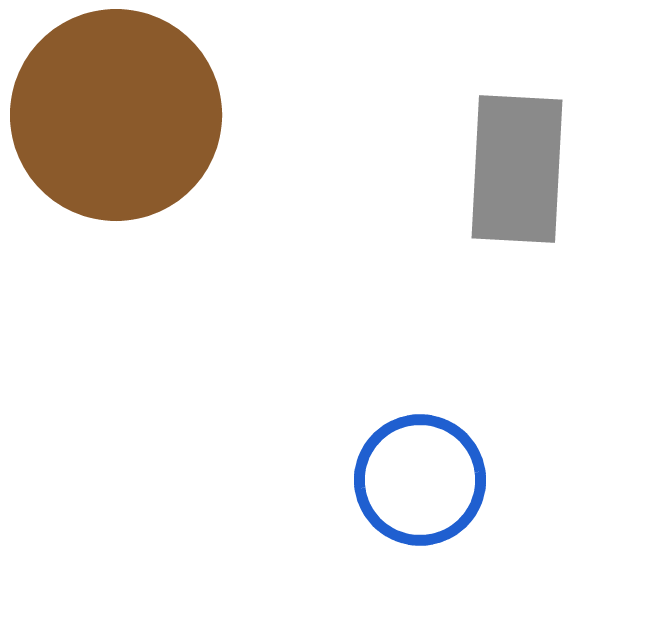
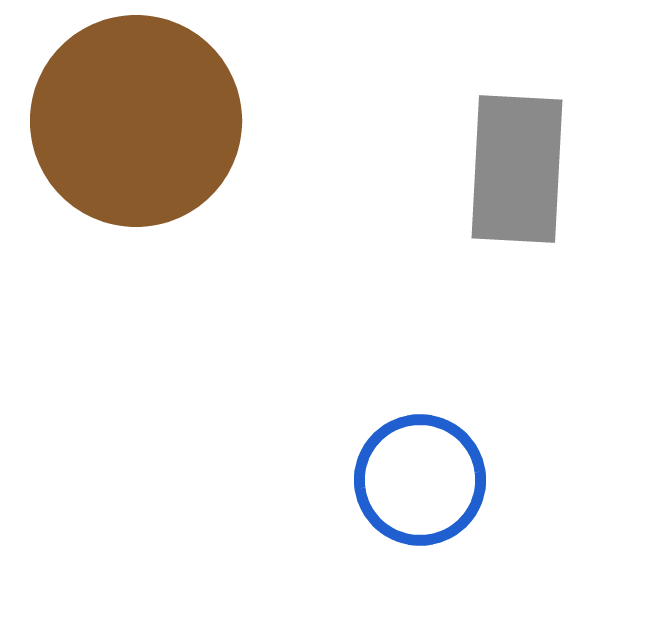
brown circle: moved 20 px right, 6 px down
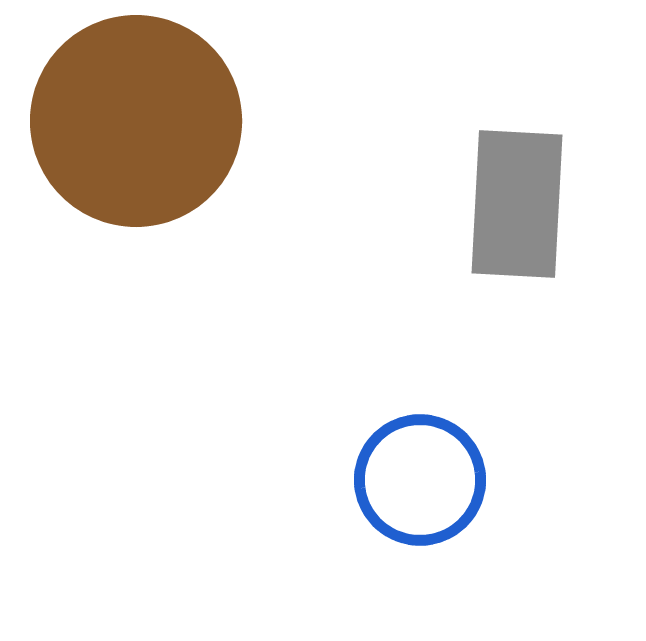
gray rectangle: moved 35 px down
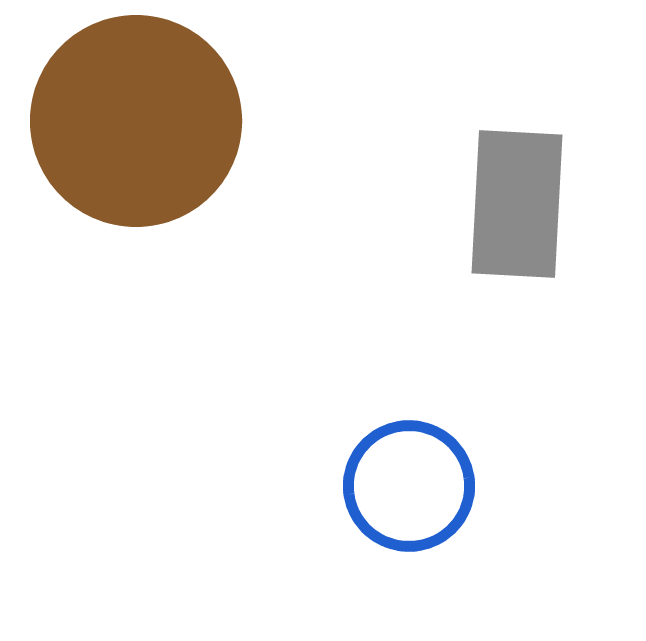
blue circle: moved 11 px left, 6 px down
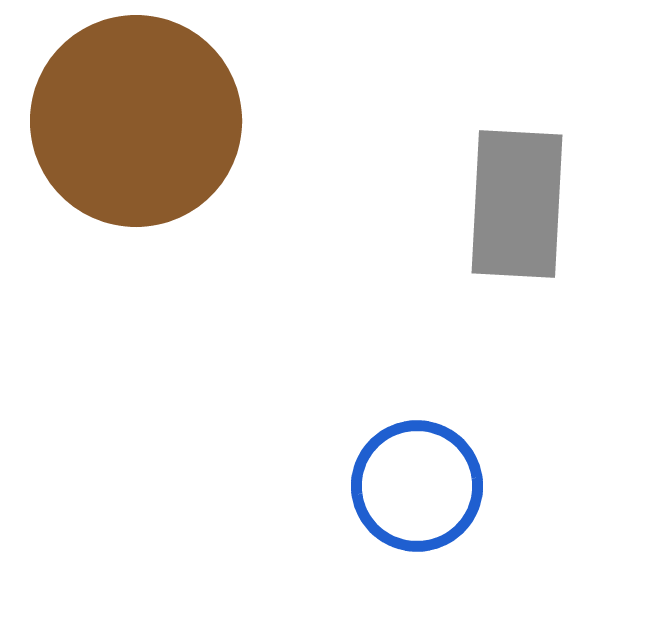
blue circle: moved 8 px right
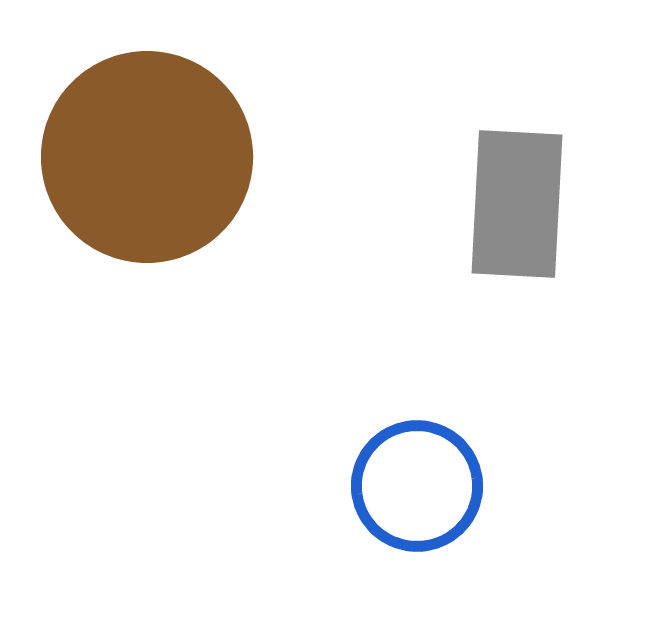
brown circle: moved 11 px right, 36 px down
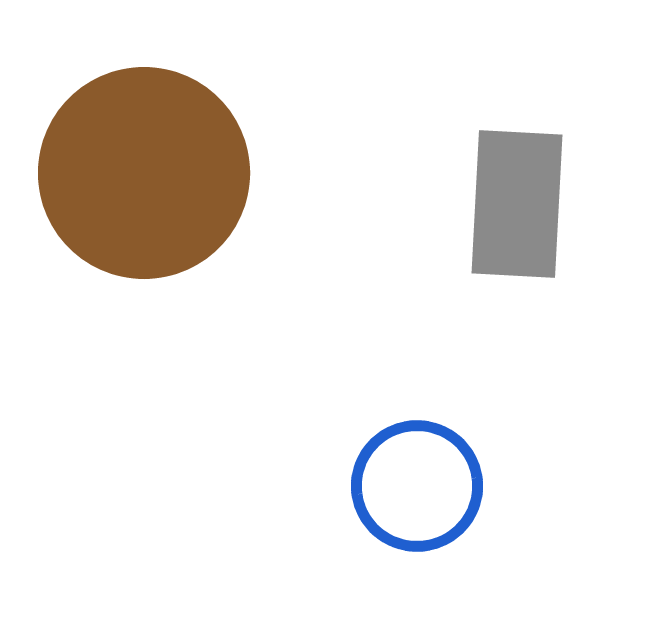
brown circle: moved 3 px left, 16 px down
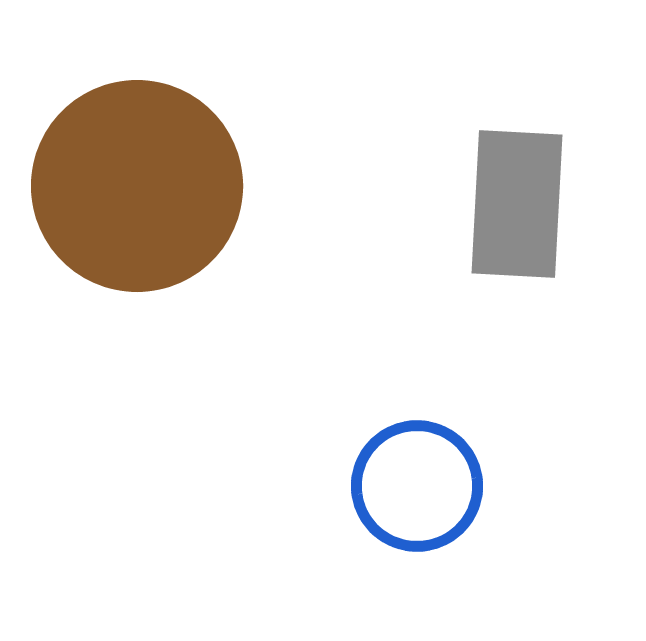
brown circle: moved 7 px left, 13 px down
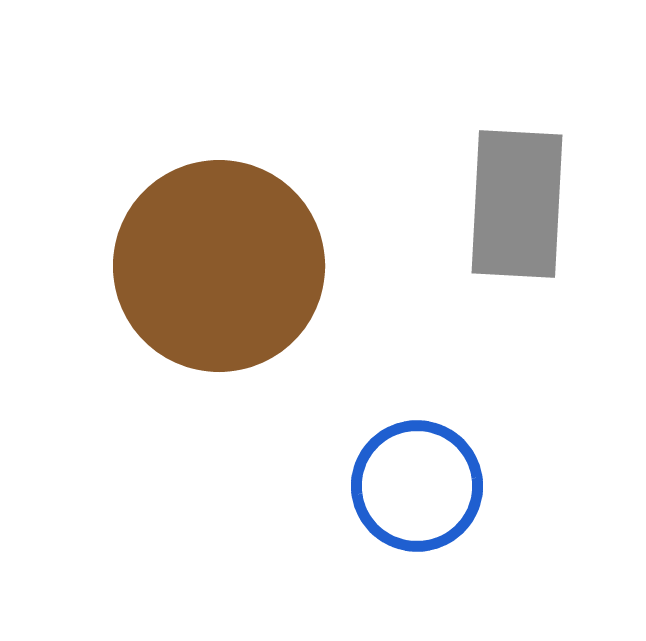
brown circle: moved 82 px right, 80 px down
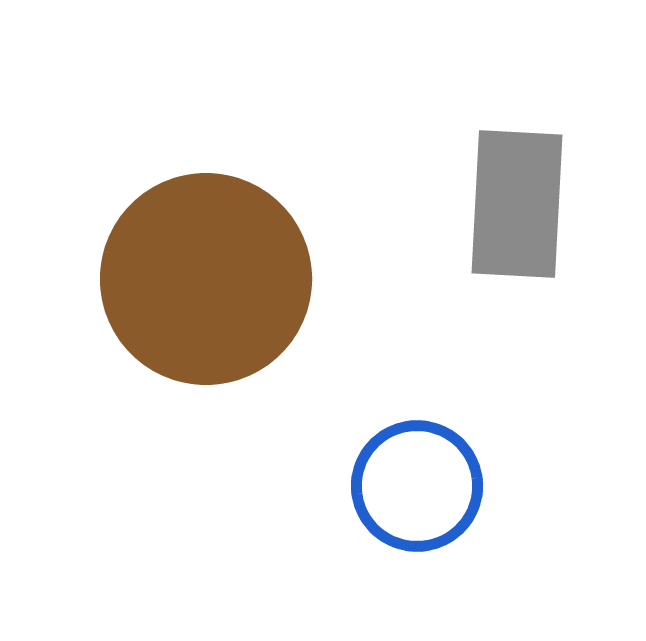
brown circle: moved 13 px left, 13 px down
